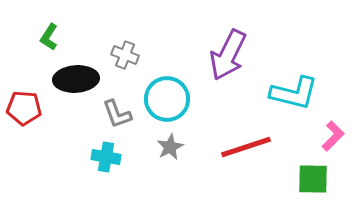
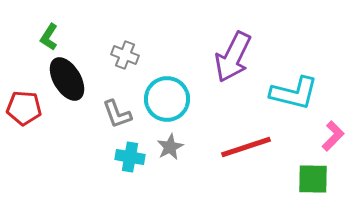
purple arrow: moved 5 px right, 2 px down
black ellipse: moved 9 px left; rotated 63 degrees clockwise
cyan cross: moved 24 px right
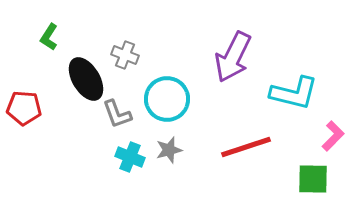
black ellipse: moved 19 px right
gray star: moved 1 px left, 3 px down; rotated 12 degrees clockwise
cyan cross: rotated 12 degrees clockwise
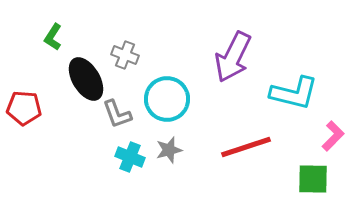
green L-shape: moved 4 px right
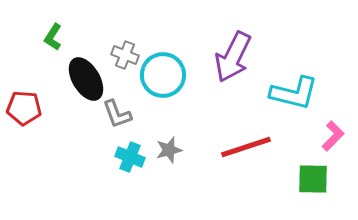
cyan circle: moved 4 px left, 24 px up
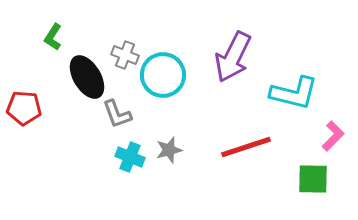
black ellipse: moved 1 px right, 2 px up
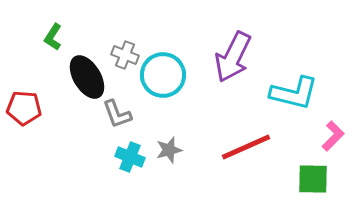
red line: rotated 6 degrees counterclockwise
